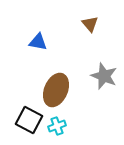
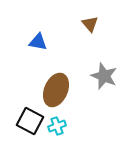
black square: moved 1 px right, 1 px down
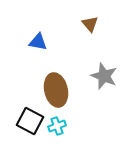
brown ellipse: rotated 36 degrees counterclockwise
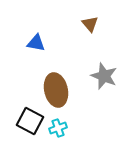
blue triangle: moved 2 px left, 1 px down
cyan cross: moved 1 px right, 2 px down
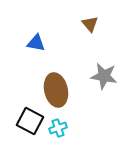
gray star: rotated 12 degrees counterclockwise
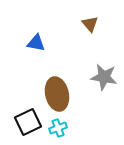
gray star: moved 1 px down
brown ellipse: moved 1 px right, 4 px down
black square: moved 2 px left, 1 px down; rotated 36 degrees clockwise
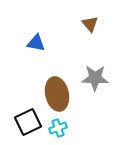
gray star: moved 9 px left, 1 px down; rotated 8 degrees counterclockwise
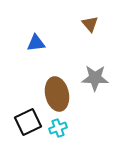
blue triangle: rotated 18 degrees counterclockwise
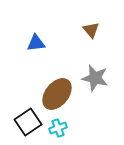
brown triangle: moved 1 px right, 6 px down
gray star: rotated 12 degrees clockwise
brown ellipse: rotated 52 degrees clockwise
black square: rotated 8 degrees counterclockwise
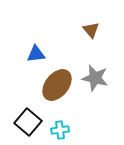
blue triangle: moved 11 px down
brown ellipse: moved 9 px up
black square: rotated 16 degrees counterclockwise
cyan cross: moved 2 px right, 2 px down; rotated 12 degrees clockwise
